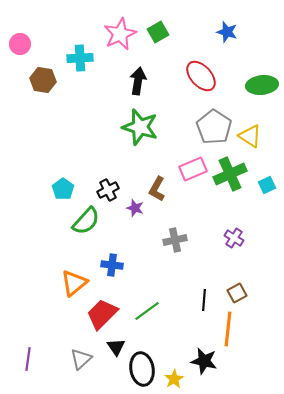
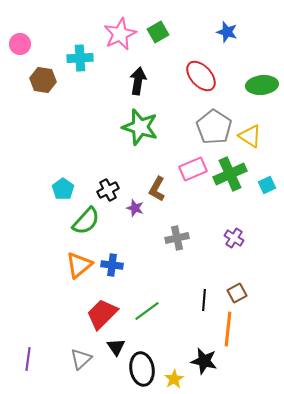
gray cross: moved 2 px right, 2 px up
orange triangle: moved 5 px right, 18 px up
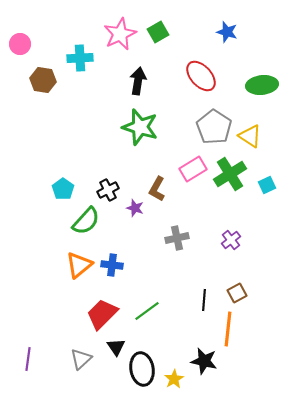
pink rectangle: rotated 8 degrees counterclockwise
green cross: rotated 8 degrees counterclockwise
purple cross: moved 3 px left, 2 px down; rotated 18 degrees clockwise
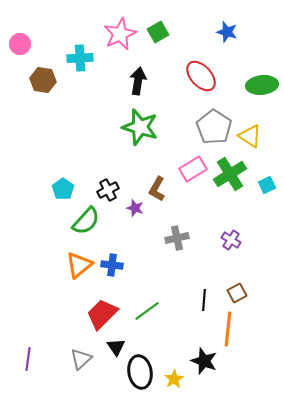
purple cross: rotated 18 degrees counterclockwise
black star: rotated 8 degrees clockwise
black ellipse: moved 2 px left, 3 px down
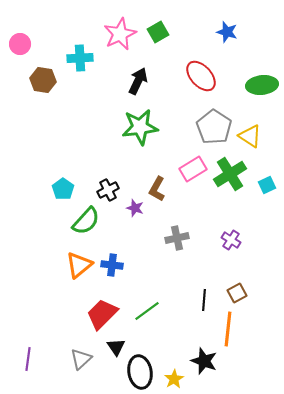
black arrow: rotated 16 degrees clockwise
green star: rotated 24 degrees counterclockwise
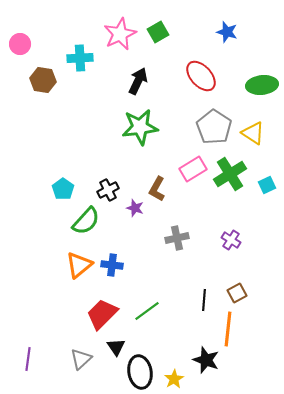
yellow triangle: moved 3 px right, 3 px up
black star: moved 2 px right, 1 px up
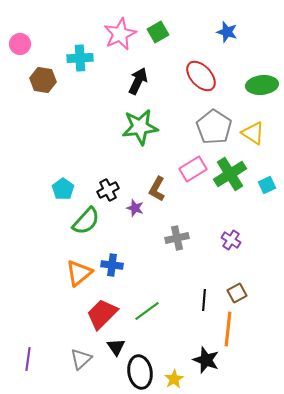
orange triangle: moved 8 px down
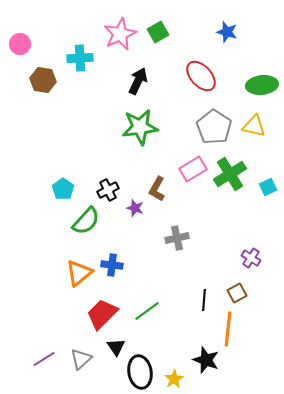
yellow triangle: moved 1 px right, 7 px up; rotated 20 degrees counterclockwise
cyan square: moved 1 px right, 2 px down
purple cross: moved 20 px right, 18 px down
purple line: moved 16 px right; rotated 50 degrees clockwise
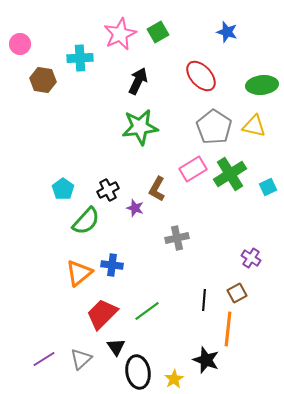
black ellipse: moved 2 px left
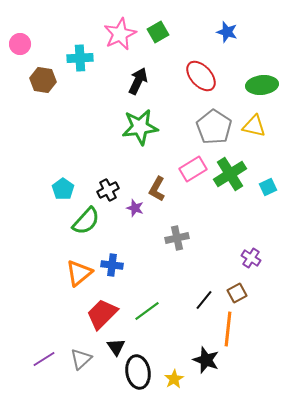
black line: rotated 35 degrees clockwise
